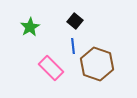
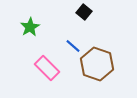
black square: moved 9 px right, 9 px up
blue line: rotated 42 degrees counterclockwise
pink rectangle: moved 4 px left
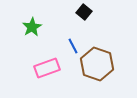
green star: moved 2 px right
blue line: rotated 21 degrees clockwise
pink rectangle: rotated 65 degrees counterclockwise
